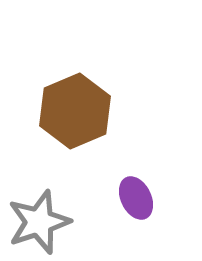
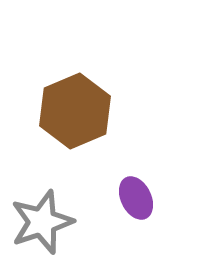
gray star: moved 3 px right
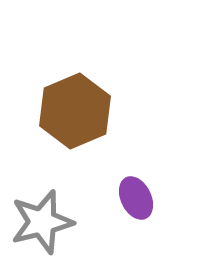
gray star: rotated 4 degrees clockwise
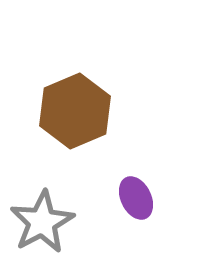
gray star: rotated 14 degrees counterclockwise
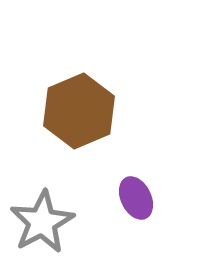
brown hexagon: moved 4 px right
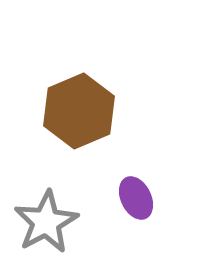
gray star: moved 4 px right
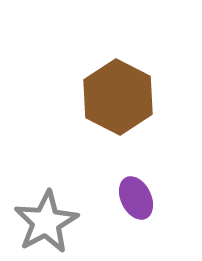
brown hexagon: moved 39 px right, 14 px up; rotated 10 degrees counterclockwise
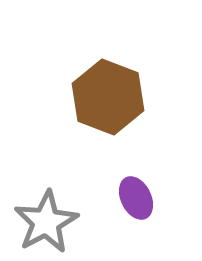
brown hexagon: moved 10 px left; rotated 6 degrees counterclockwise
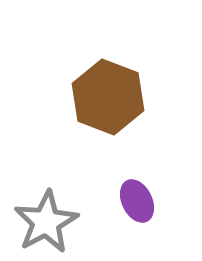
purple ellipse: moved 1 px right, 3 px down
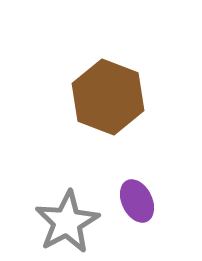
gray star: moved 21 px right
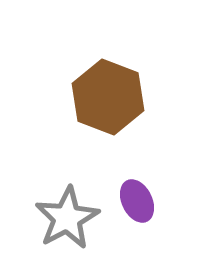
gray star: moved 4 px up
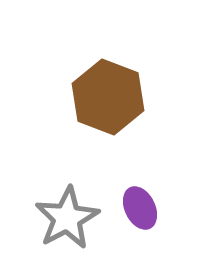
purple ellipse: moved 3 px right, 7 px down
